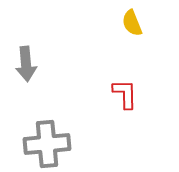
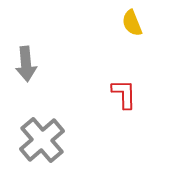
red L-shape: moved 1 px left
gray cross: moved 5 px left, 4 px up; rotated 36 degrees counterclockwise
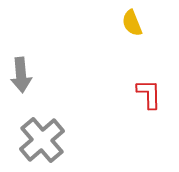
gray arrow: moved 5 px left, 11 px down
red L-shape: moved 25 px right
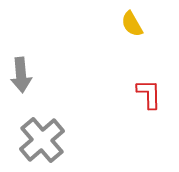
yellow semicircle: moved 1 px down; rotated 8 degrees counterclockwise
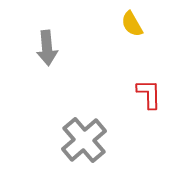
gray arrow: moved 26 px right, 27 px up
gray cross: moved 42 px right
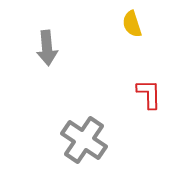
yellow semicircle: rotated 12 degrees clockwise
gray cross: rotated 15 degrees counterclockwise
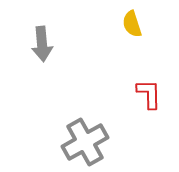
gray arrow: moved 5 px left, 4 px up
gray cross: moved 1 px right, 2 px down; rotated 27 degrees clockwise
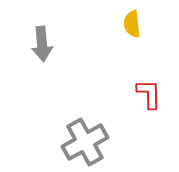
yellow semicircle: rotated 12 degrees clockwise
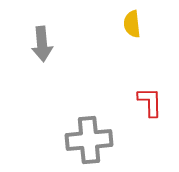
red L-shape: moved 1 px right, 8 px down
gray cross: moved 4 px right, 2 px up; rotated 24 degrees clockwise
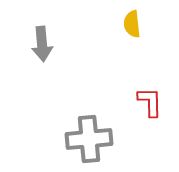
gray cross: moved 1 px up
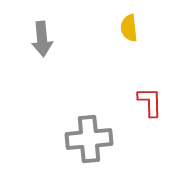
yellow semicircle: moved 3 px left, 4 px down
gray arrow: moved 5 px up
